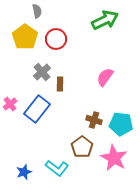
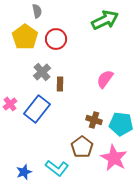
pink semicircle: moved 2 px down
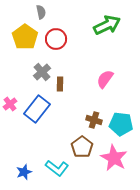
gray semicircle: moved 4 px right, 1 px down
green arrow: moved 2 px right, 5 px down
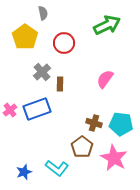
gray semicircle: moved 2 px right, 1 px down
red circle: moved 8 px right, 4 px down
pink cross: moved 6 px down
blue rectangle: rotated 32 degrees clockwise
brown cross: moved 3 px down
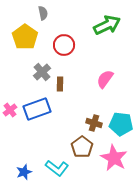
red circle: moved 2 px down
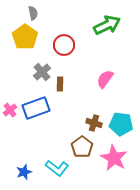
gray semicircle: moved 10 px left
blue rectangle: moved 1 px left, 1 px up
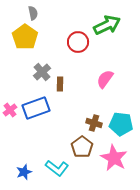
red circle: moved 14 px right, 3 px up
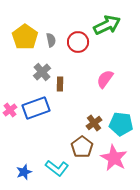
gray semicircle: moved 18 px right, 27 px down
brown cross: rotated 35 degrees clockwise
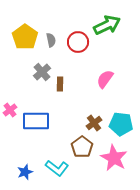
blue rectangle: moved 13 px down; rotated 20 degrees clockwise
blue star: moved 1 px right
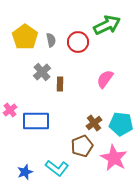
brown pentagon: moved 1 px up; rotated 15 degrees clockwise
